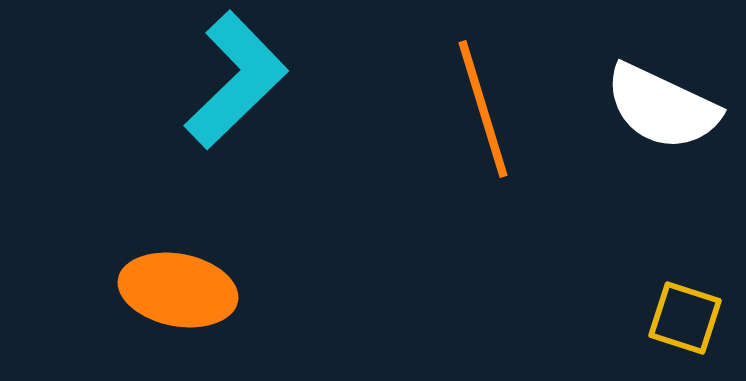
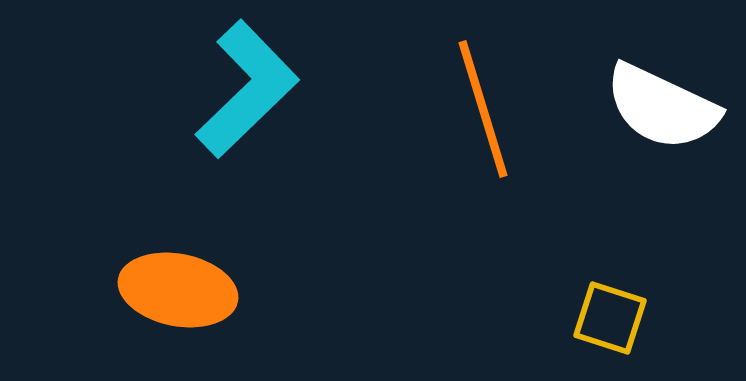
cyan L-shape: moved 11 px right, 9 px down
yellow square: moved 75 px left
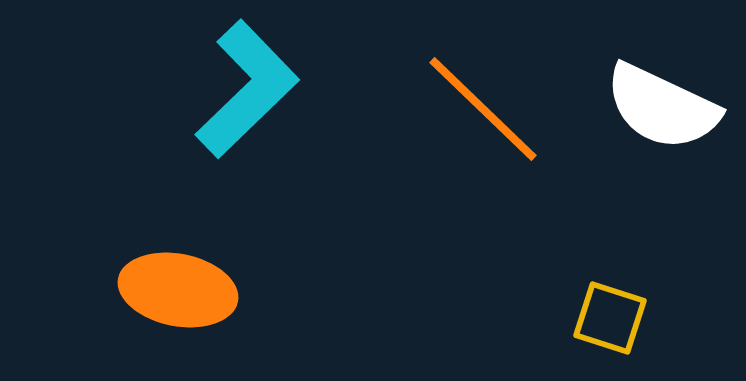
orange line: rotated 29 degrees counterclockwise
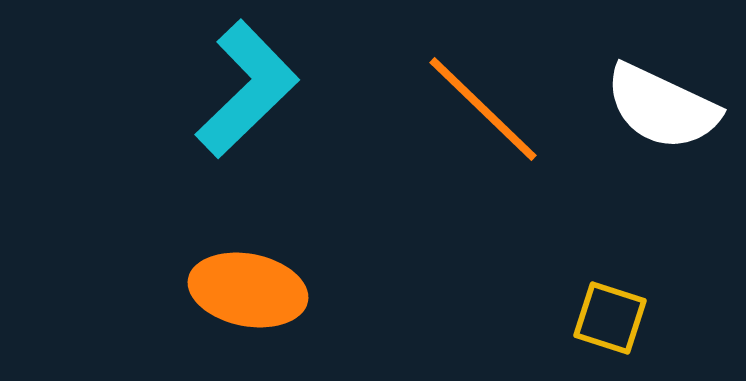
orange ellipse: moved 70 px right
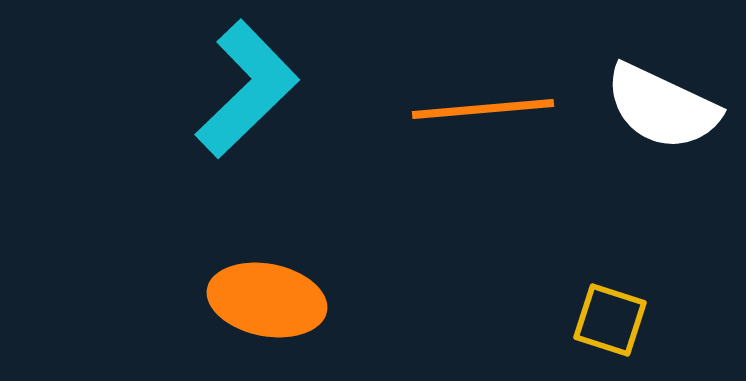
orange line: rotated 49 degrees counterclockwise
orange ellipse: moved 19 px right, 10 px down
yellow square: moved 2 px down
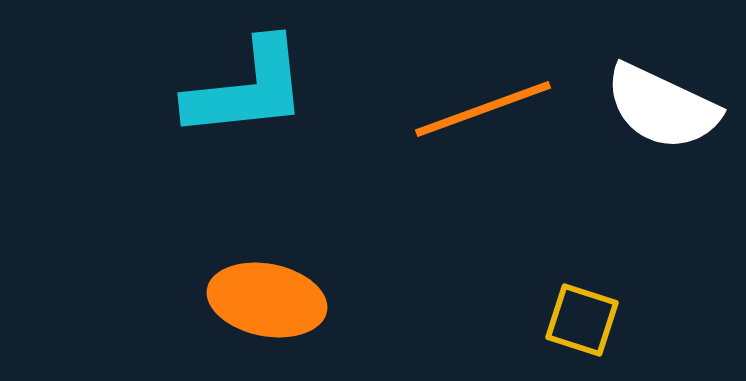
cyan L-shape: rotated 38 degrees clockwise
orange line: rotated 15 degrees counterclockwise
yellow square: moved 28 px left
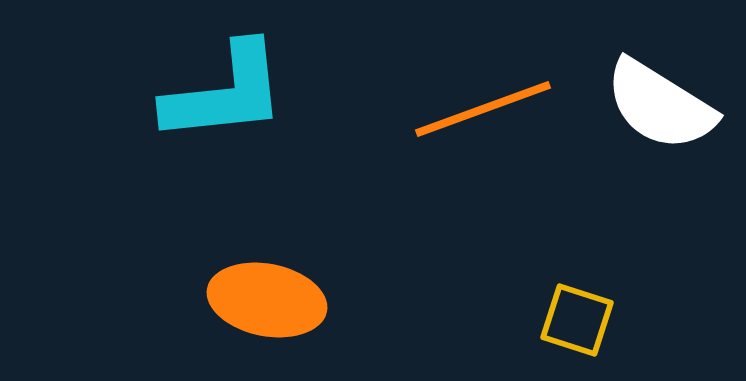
cyan L-shape: moved 22 px left, 4 px down
white semicircle: moved 2 px left, 2 px up; rotated 7 degrees clockwise
yellow square: moved 5 px left
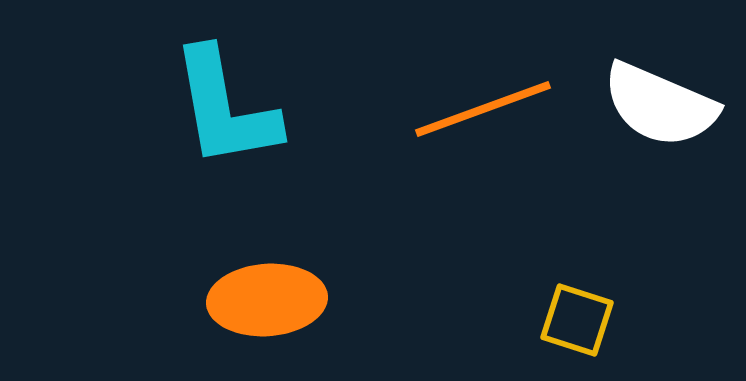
cyan L-shape: moved 15 px down; rotated 86 degrees clockwise
white semicircle: rotated 9 degrees counterclockwise
orange ellipse: rotated 15 degrees counterclockwise
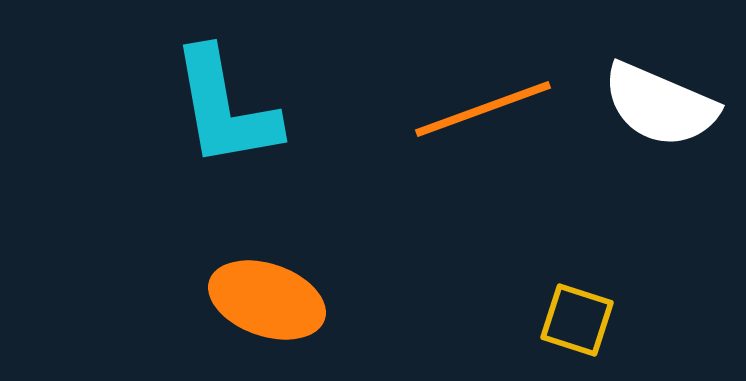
orange ellipse: rotated 23 degrees clockwise
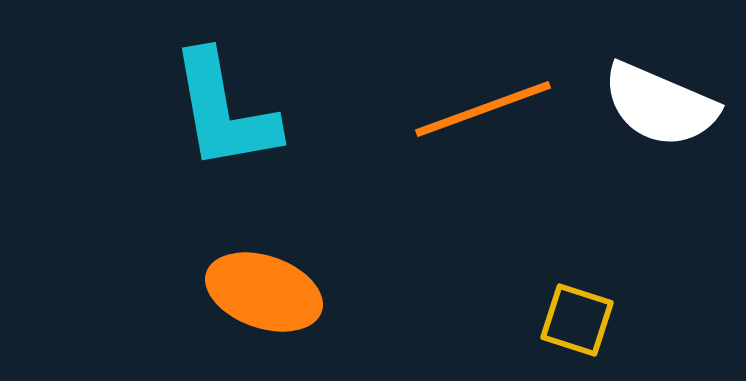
cyan L-shape: moved 1 px left, 3 px down
orange ellipse: moved 3 px left, 8 px up
